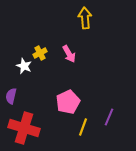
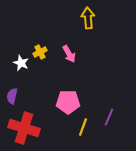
yellow arrow: moved 3 px right
yellow cross: moved 1 px up
white star: moved 3 px left, 3 px up
purple semicircle: moved 1 px right
pink pentagon: rotated 25 degrees clockwise
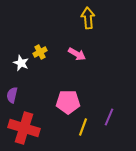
pink arrow: moved 8 px right; rotated 30 degrees counterclockwise
purple semicircle: moved 1 px up
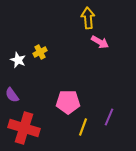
pink arrow: moved 23 px right, 12 px up
white star: moved 3 px left, 3 px up
purple semicircle: rotated 49 degrees counterclockwise
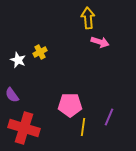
pink arrow: rotated 12 degrees counterclockwise
pink pentagon: moved 2 px right, 3 px down
yellow line: rotated 12 degrees counterclockwise
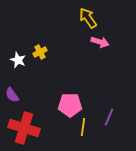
yellow arrow: rotated 30 degrees counterclockwise
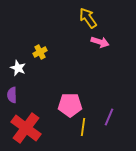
white star: moved 8 px down
purple semicircle: rotated 35 degrees clockwise
red cross: moved 2 px right; rotated 20 degrees clockwise
